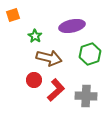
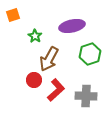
brown arrow: moved 1 px down; rotated 105 degrees clockwise
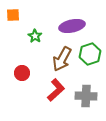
orange square: rotated 16 degrees clockwise
brown arrow: moved 13 px right
red circle: moved 12 px left, 7 px up
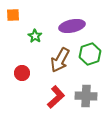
brown arrow: moved 2 px left, 1 px down
red L-shape: moved 7 px down
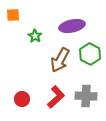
green hexagon: rotated 15 degrees counterclockwise
red circle: moved 26 px down
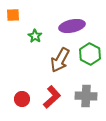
red L-shape: moved 4 px left
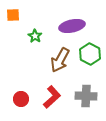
red circle: moved 1 px left
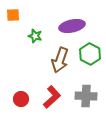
green star: rotated 16 degrees counterclockwise
brown arrow: rotated 10 degrees counterclockwise
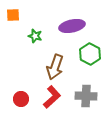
brown arrow: moved 5 px left, 7 px down
